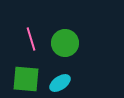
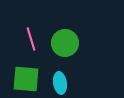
cyan ellipse: rotated 65 degrees counterclockwise
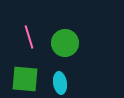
pink line: moved 2 px left, 2 px up
green square: moved 1 px left
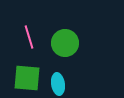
green square: moved 2 px right, 1 px up
cyan ellipse: moved 2 px left, 1 px down
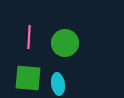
pink line: rotated 20 degrees clockwise
green square: moved 1 px right
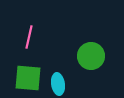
pink line: rotated 10 degrees clockwise
green circle: moved 26 px right, 13 px down
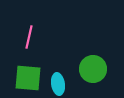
green circle: moved 2 px right, 13 px down
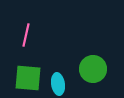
pink line: moved 3 px left, 2 px up
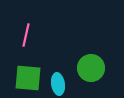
green circle: moved 2 px left, 1 px up
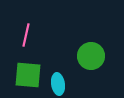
green circle: moved 12 px up
green square: moved 3 px up
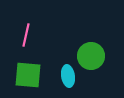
cyan ellipse: moved 10 px right, 8 px up
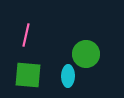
green circle: moved 5 px left, 2 px up
cyan ellipse: rotated 10 degrees clockwise
